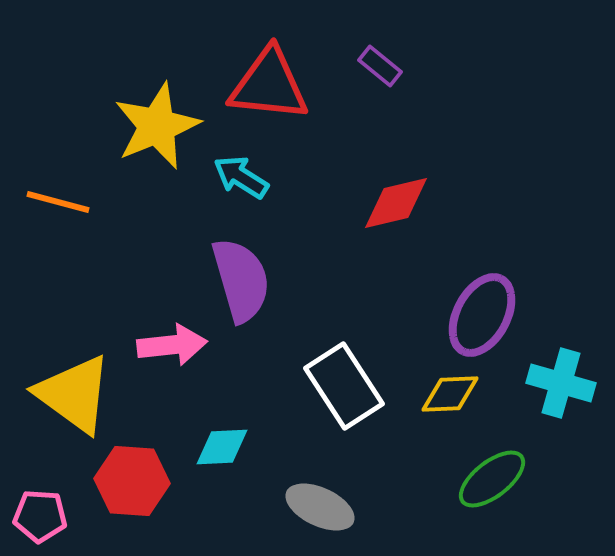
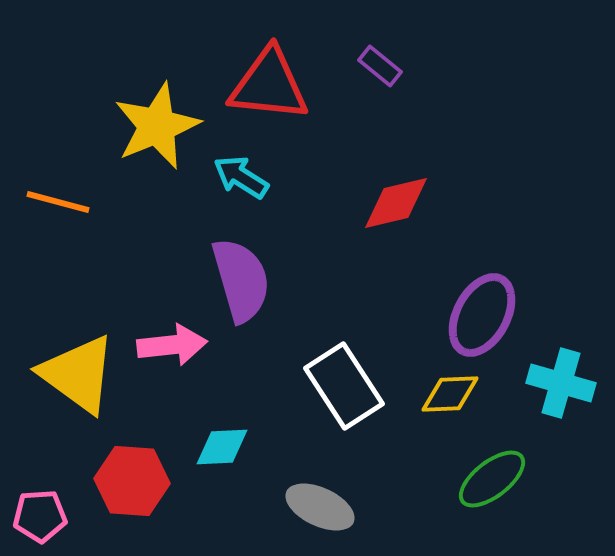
yellow triangle: moved 4 px right, 20 px up
pink pentagon: rotated 8 degrees counterclockwise
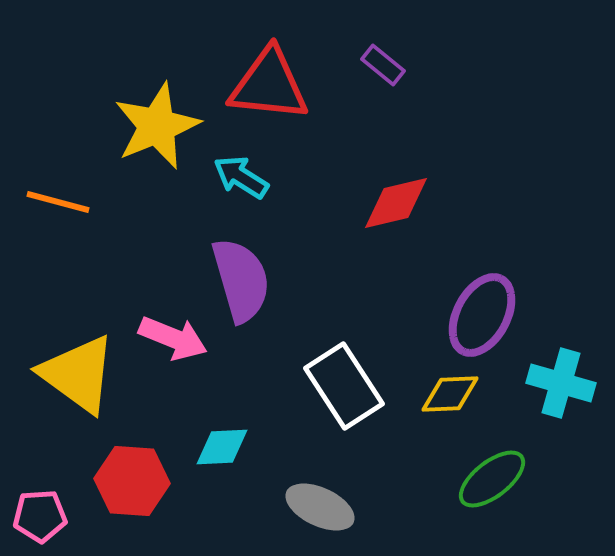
purple rectangle: moved 3 px right, 1 px up
pink arrow: moved 1 px right, 7 px up; rotated 28 degrees clockwise
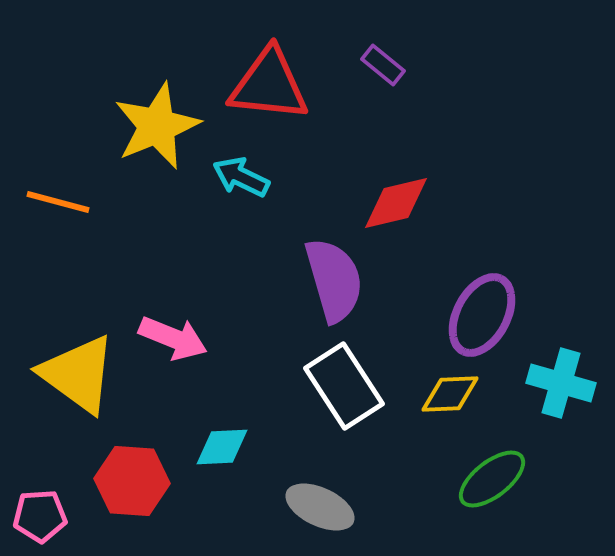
cyan arrow: rotated 6 degrees counterclockwise
purple semicircle: moved 93 px right
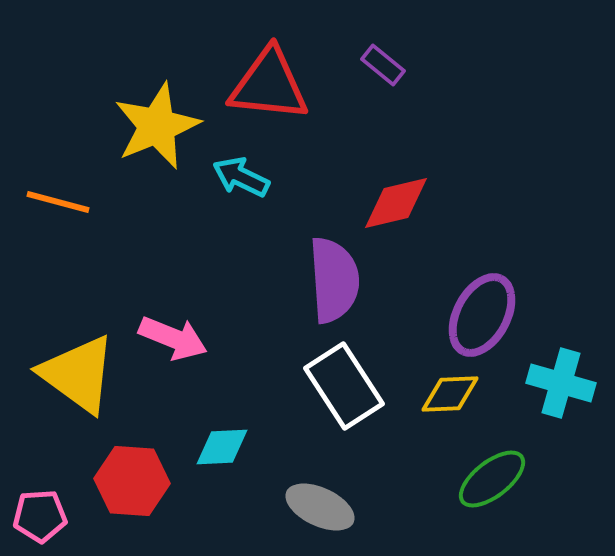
purple semicircle: rotated 12 degrees clockwise
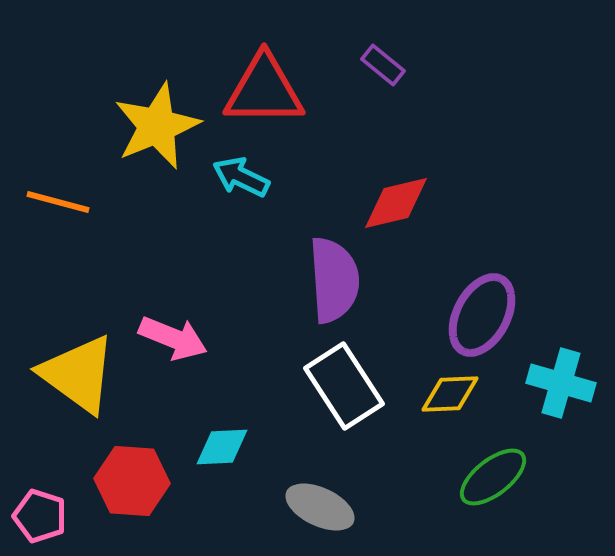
red triangle: moved 5 px left, 5 px down; rotated 6 degrees counterclockwise
green ellipse: moved 1 px right, 2 px up
pink pentagon: rotated 22 degrees clockwise
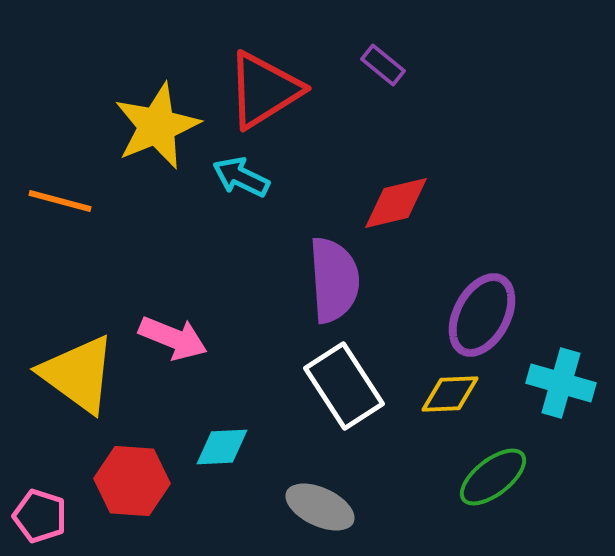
red triangle: rotated 32 degrees counterclockwise
orange line: moved 2 px right, 1 px up
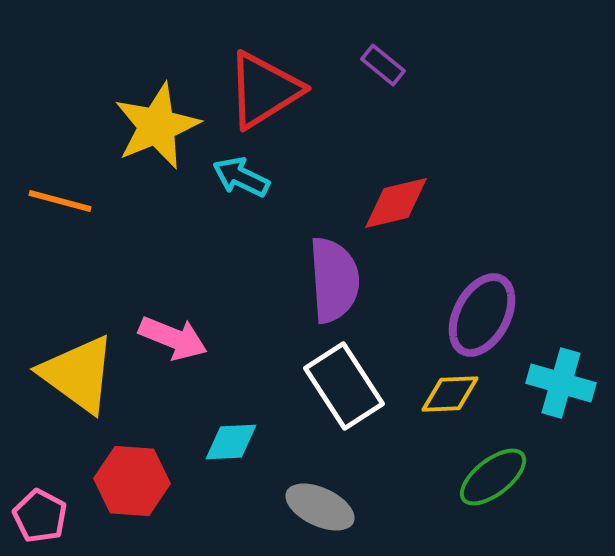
cyan diamond: moved 9 px right, 5 px up
pink pentagon: rotated 10 degrees clockwise
